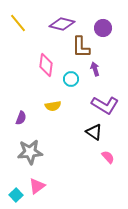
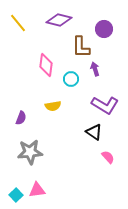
purple diamond: moved 3 px left, 4 px up
purple circle: moved 1 px right, 1 px down
pink triangle: moved 4 px down; rotated 30 degrees clockwise
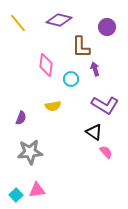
purple circle: moved 3 px right, 2 px up
pink semicircle: moved 2 px left, 5 px up
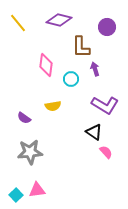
purple semicircle: moved 3 px right; rotated 104 degrees clockwise
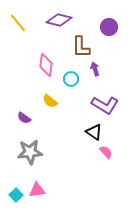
purple circle: moved 2 px right
yellow semicircle: moved 3 px left, 5 px up; rotated 49 degrees clockwise
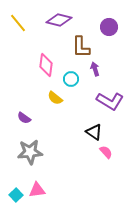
yellow semicircle: moved 5 px right, 3 px up
purple L-shape: moved 5 px right, 4 px up
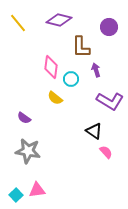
pink diamond: moved 5 px right, 2 px down
purple arrow: moved 1 px right, 1 px down
black triangle: moved 1 px up
gray star: moved 2 px left, 1 px up; rotated 15 degrees clockwise
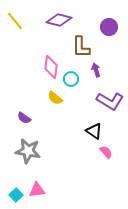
yellow line: moved 3 px left, 2 px up
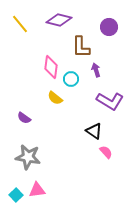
yellow line: moved 5 px right, 3 px down
gray star: moved 6 px down
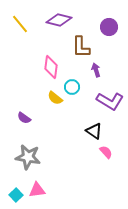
cyan circle: moved 1 px right, 8 px down
